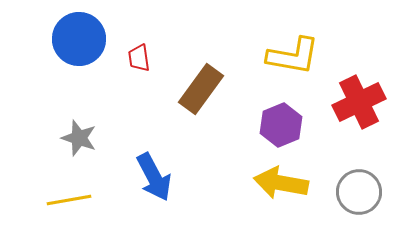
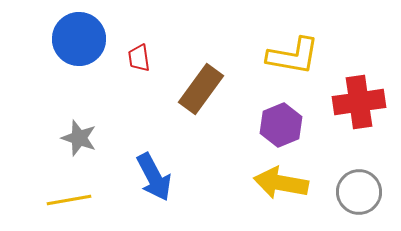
red cross: rotated 18 degrees clockwise
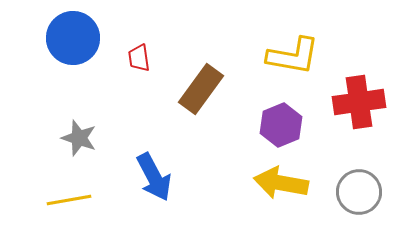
blue circle: moved 6 px left, 1 px up
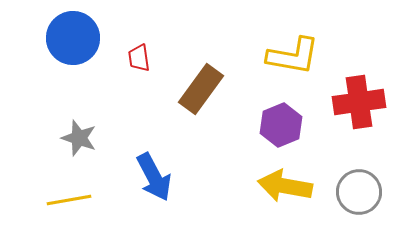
yellow arrow: moved 4 px right, 3 px down
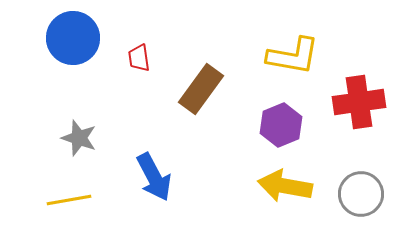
gray circle: moved 2 px right, 2 px down
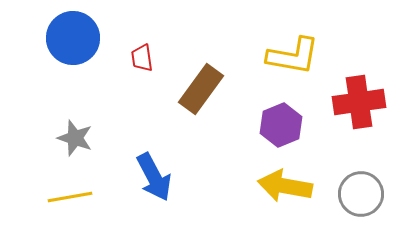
red trapezoid: moved 3 px right
gray star: moved 4 px left
yellow line: moved 1 px right, 3 px up
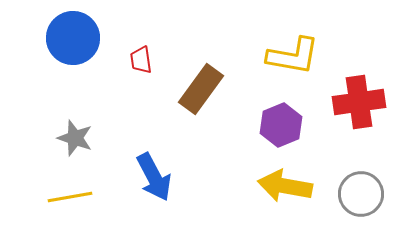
red trapezoid: moved 1 px left, 2 px down
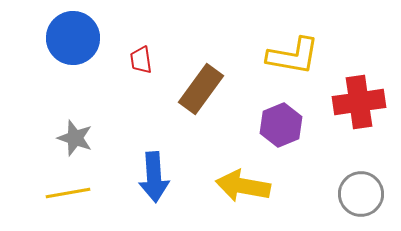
blue arrow: rotated 24 degrees clockwise
yellow arrow: moved 42 px left
yellow line: moved 2 px left, 4 px up
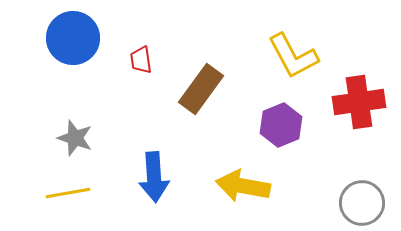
yellow L-shape: rotated 52 degrees clockwise
gray circle: moved 1 px right, 9 px down
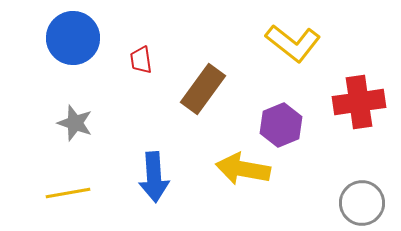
yellow L-shape: moved 13 px up; rotated 24 degrees counterclockwise
brown rectangle: moved 2 px right
gray star: moved 15 px up
yellow arrow: moved 17 px up
